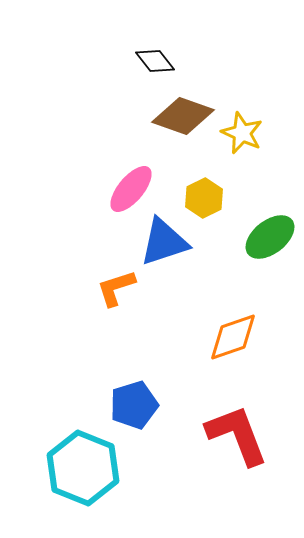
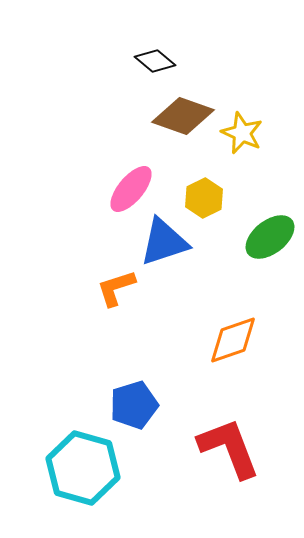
black diamond: rotated 12 degrees counterclockwise
orange diamond: moved 3 px down
red L-shape: moved 8 px left, 13 px down
cyan hexagon: rotated 6 degrees counterclockwise
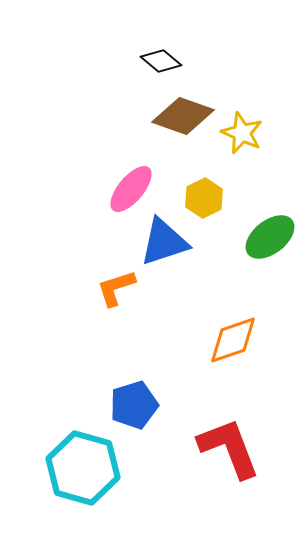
black diamond: moved 6 px right
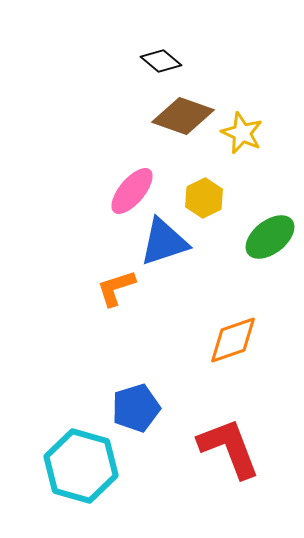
pink ellipse: moved 1 px right, 2 px down
blue pentagon: moved 2 px right, 3 px down
cyan hexagon: moved 2 px left, 2 px up
